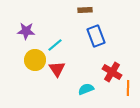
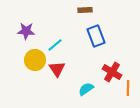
cyan semicircle: rotated 14 degrees counterclockwise
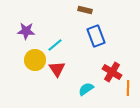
brown rectangle: rotated 16 degrees clockwise
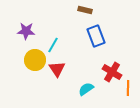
cyan line: moved 2 px left; rotated 21 degrees counterclockwise
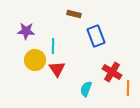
brown rectangle: moved 11 px left, 4 px down
cyan line: moved 1 px down; rotated 28 degrees counterclockwise
cyan semicircle: rotated 35 degrees counterclockwise
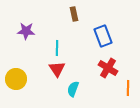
brown rectangle: rotated 64 degrees clockwise
blue rectangle: moved 7 px right
cyan line: moved 4 px right, 2 px down
yellow circle: moved 19 px left, 19 px down
red cross: moved 4 px left, 4 px up
cyan semicircle: moved 13 px left
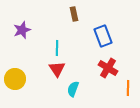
purple star: moved 4 px left, 1 px up; rotated 24 degrees counterclockwise
yellow circle: moved 1 px left
